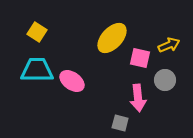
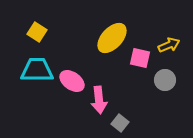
pink arrow: moved 39 px left, 2 px down
gray square: rotated 24 degrees clockwise
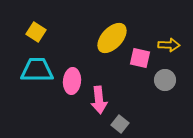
yellow square: moved 1 px left
yellow arrow: rotated 25 degrees clockwise
pink ellipse: rotated 60 degrees clockwise
gray square: moved 1 px down
